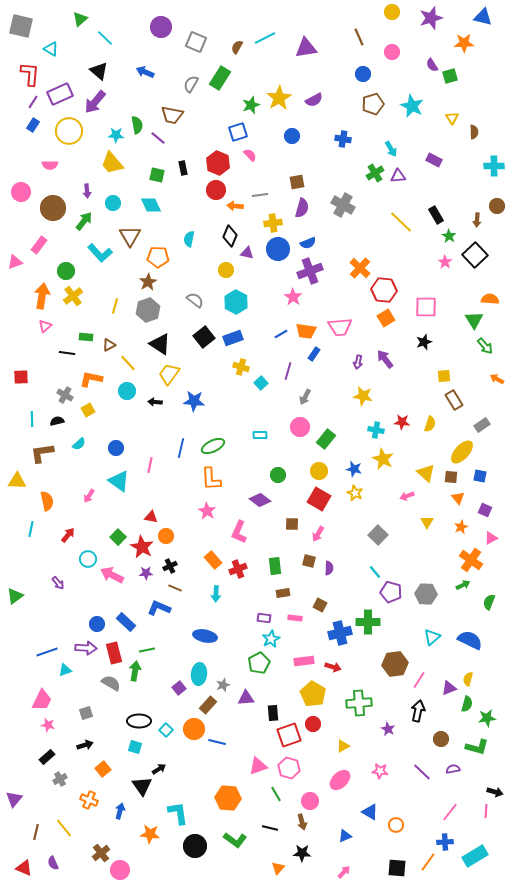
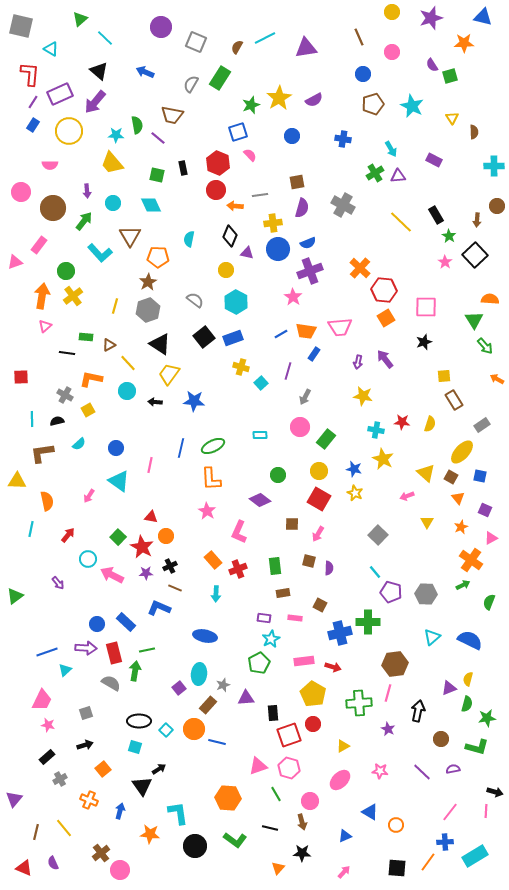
brown square at (451, 477): rotated 24 degrees clockwise
cyan triangle at (65, 670): rotated 24 degrees counterclockwise
pink line at (419, 680): moved 31 px left, 13 px down; rotated 18 degrees counterclockwise
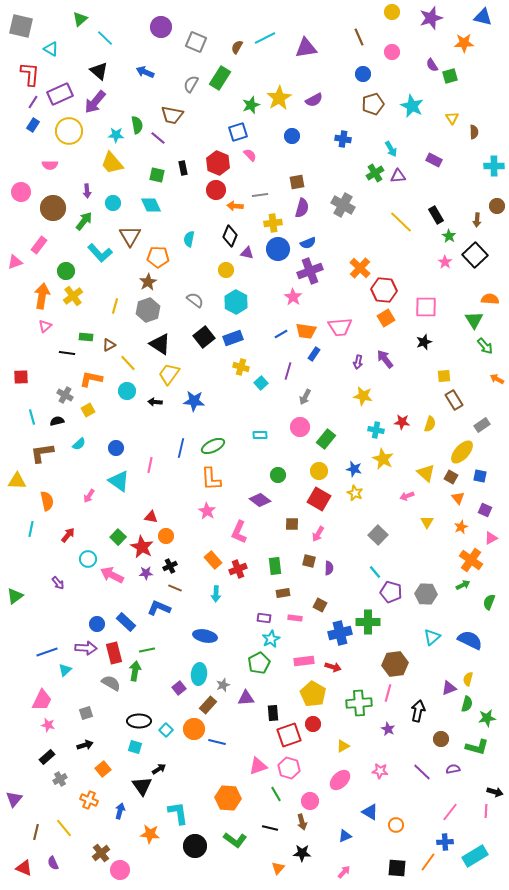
cyan line at (32, 419): moved 2 px up; rotated 14 degrees counterclockwise
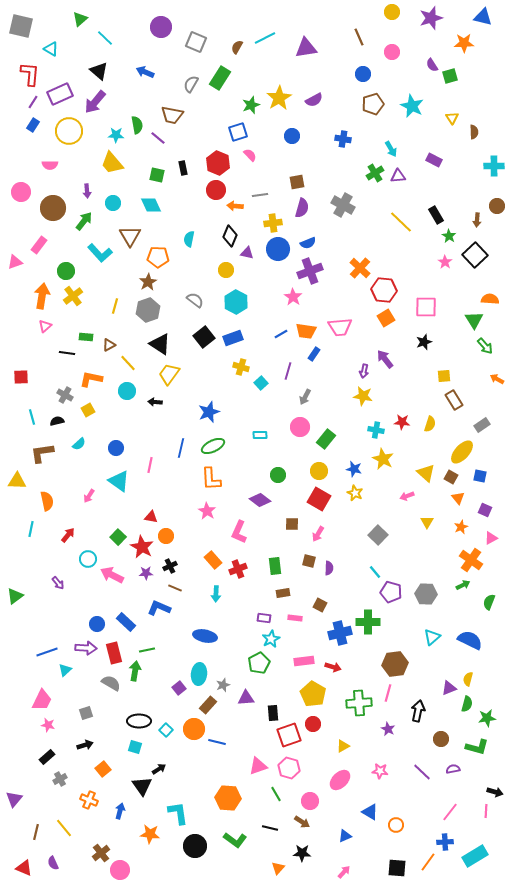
purple arrow at (358, 362): moved 6 px right, 9 px down
blue star at (194, 401): moved 15 px right, 11 px down; rotated 25 degrees counterclockwise
brown arrow at (302, 822): rotated 42 degrees counterclockwise
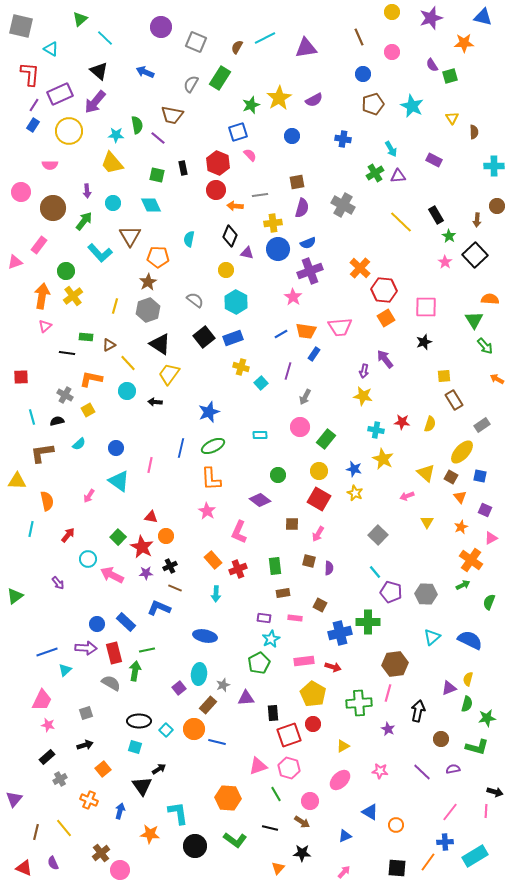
purple line at (33, 102): moved 1 px right, 3 px down
orange triangle at (458, 498): moved 2 px right, 1 px up
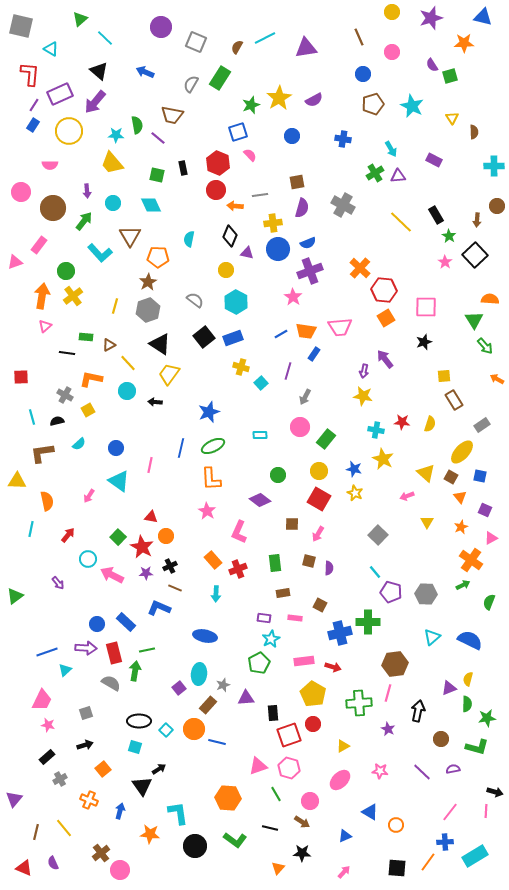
green rectangle at (275, 566): moved 3 px up
green semicircle at (467, 704): rotated 14 degrees counterclockwise
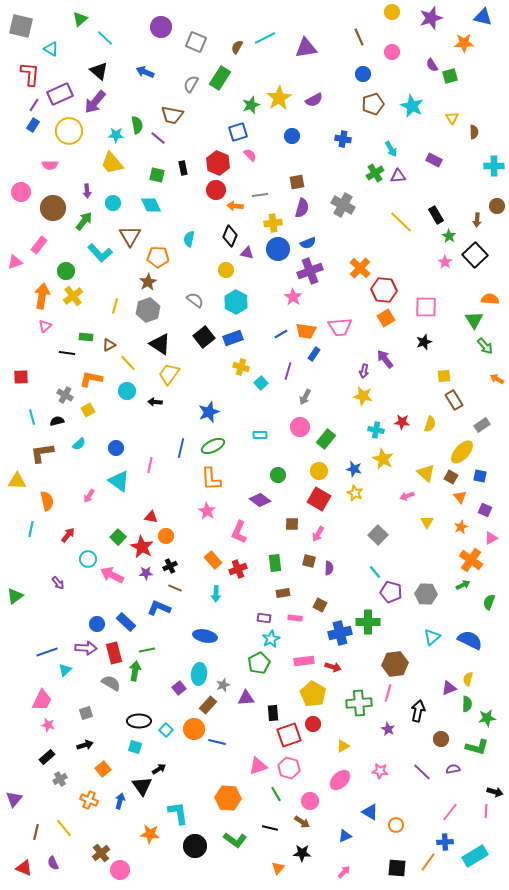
blue arrow at (120, 811): moved 10 px up
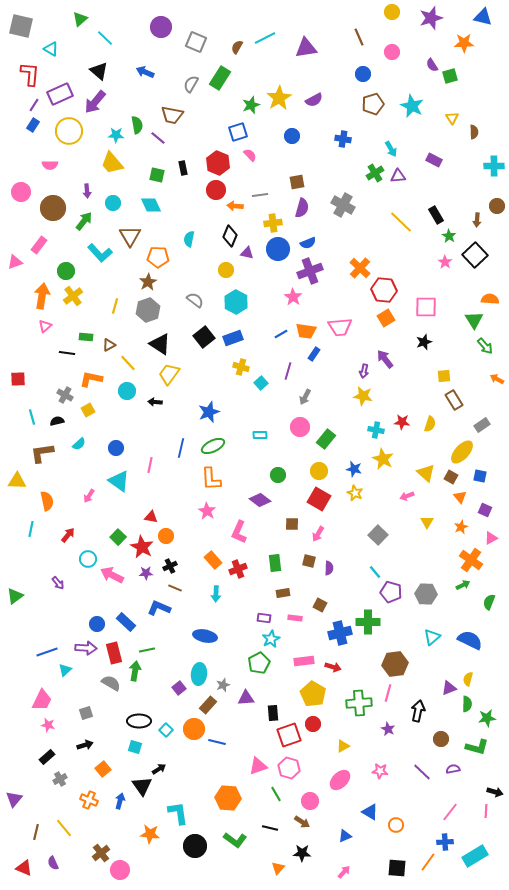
red square at (21, 377): moved 3 px left, 2 px down
